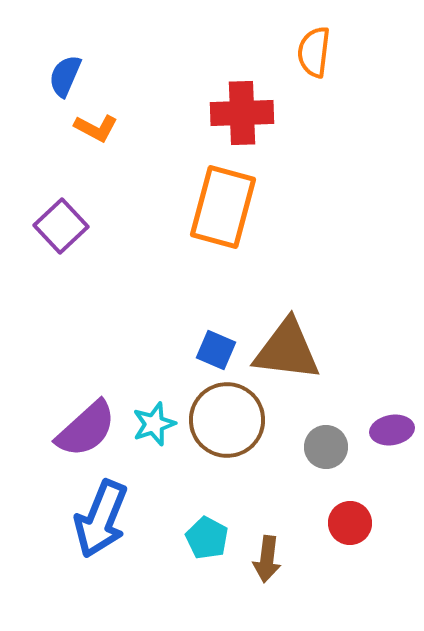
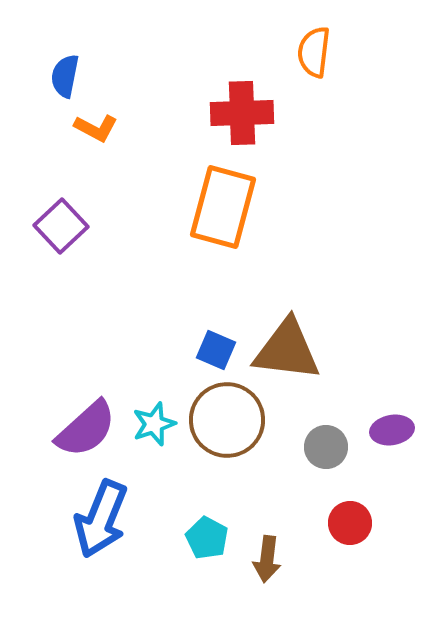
blue semicircle: rotated 12 degrees counterclockwise
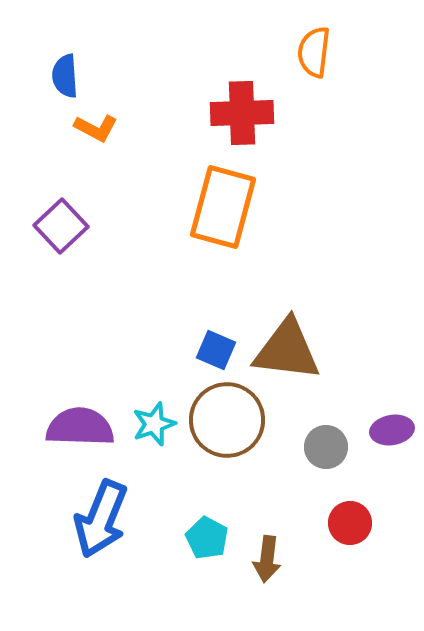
blue semicircle: rotated 15 degrees counterclockwise
purple semicircle: moved 6 px left, 2 px up; rotated 136 degrees counterclockwise
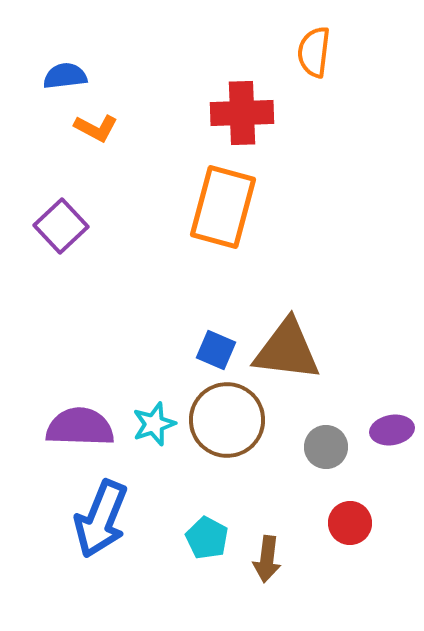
blue semicircle: rotated 87 degrees clockwise
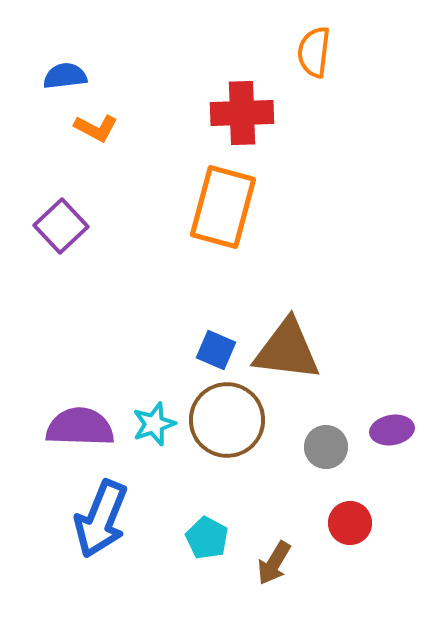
brown arrow: moved 7 px right, 4 px down; rotated 24 degrees clockwise
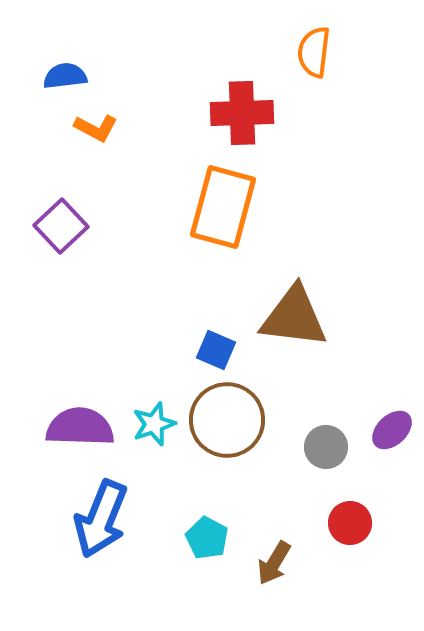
brown triangle: moved 7 px right, 33 px up
purple ellipse: rotated 33 degrees counterclockwise
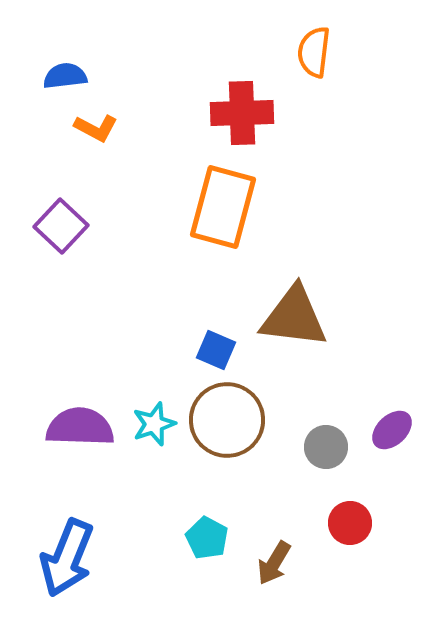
purple square: rotated 4 degrees counterclockwise
blue arrow: moved 34 px left, 39 px down
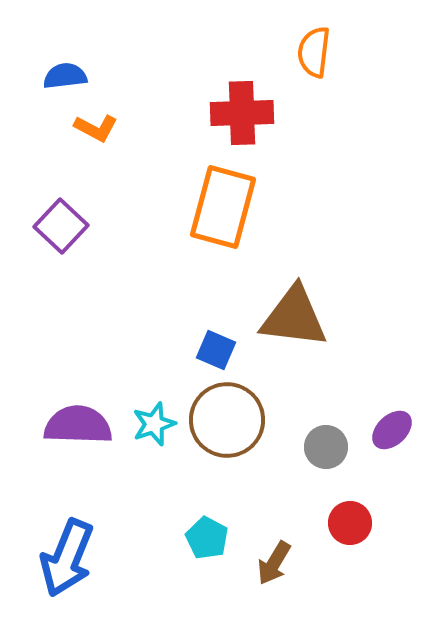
purple semicircle: moved 2 px left, 2 px up
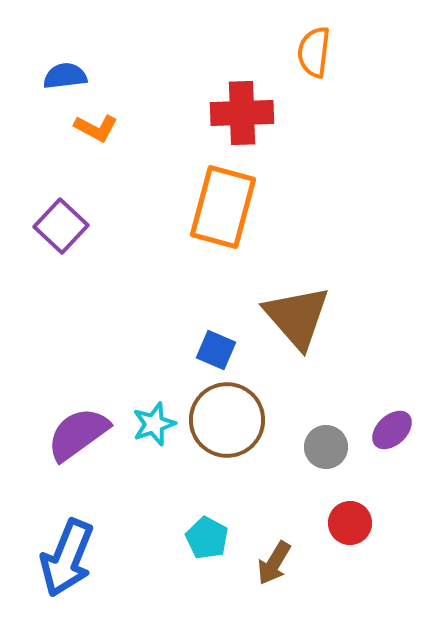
brown triangle: moved 3 px right; rotated 42 degrees clockwise
purple semicircle: moved 9 px down; rotated 38 degrees counterclockwise
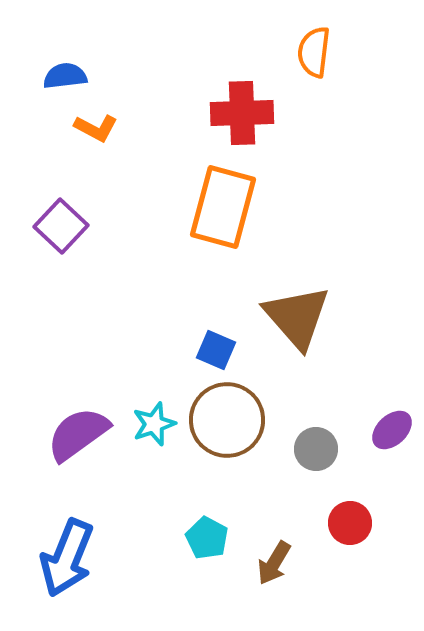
gray circle: moved 10 px left, 2 px down
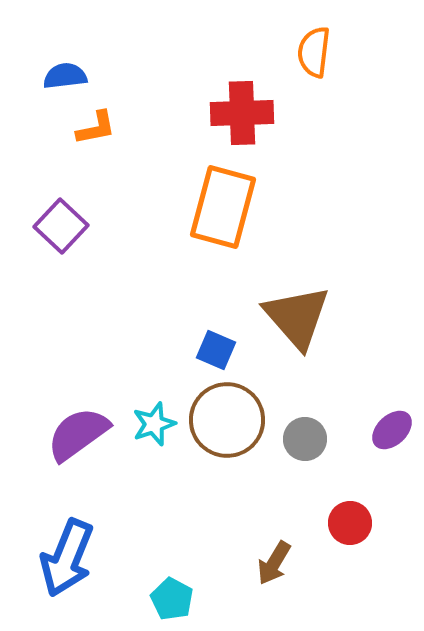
orange L-shape: rotated 39 degrees counterclockwise
gray circle: moved 11 px left, 10 px up
cyan pentagon: moved 35 px left, 61 px down
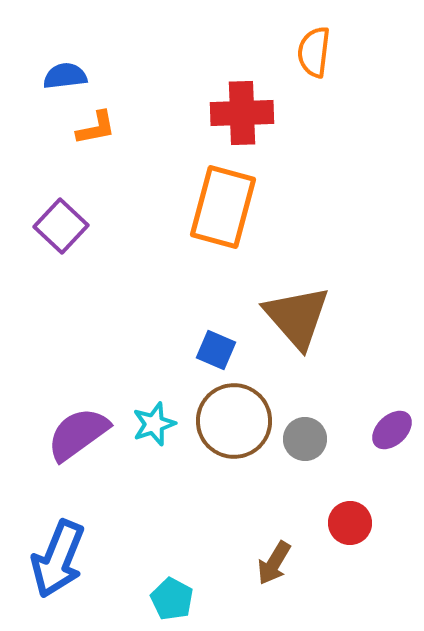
brown circle: moved 7 px right, 1 px down
blue arrow: moved 9 px left, 1 px down
